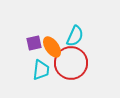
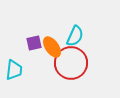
cyan trapezoid: moved 27 px left
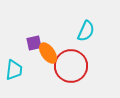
cyan semicircle: moved 11 px right, 5 px up
orange ellipse: moved 4 px left, 6 px down
red circle: moved 3 px down
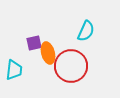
orange ellipse: rotated 20 degrees clockwise
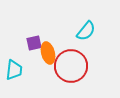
cyan semicircle: rotated 15 degrees clockwise
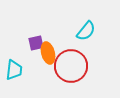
purple square: moved 2 px right
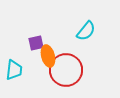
orange ellipse: moved 3 px down
red circle: moved 5 px left, 4 px down
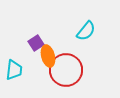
purple square: rotated 21 degrees counterclockwise
